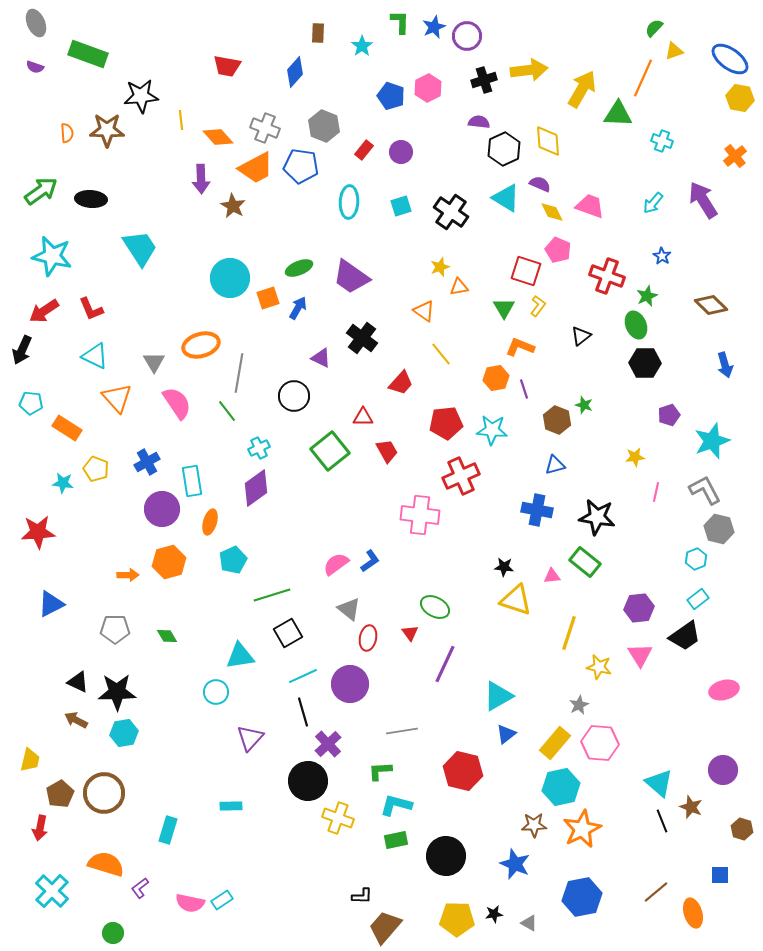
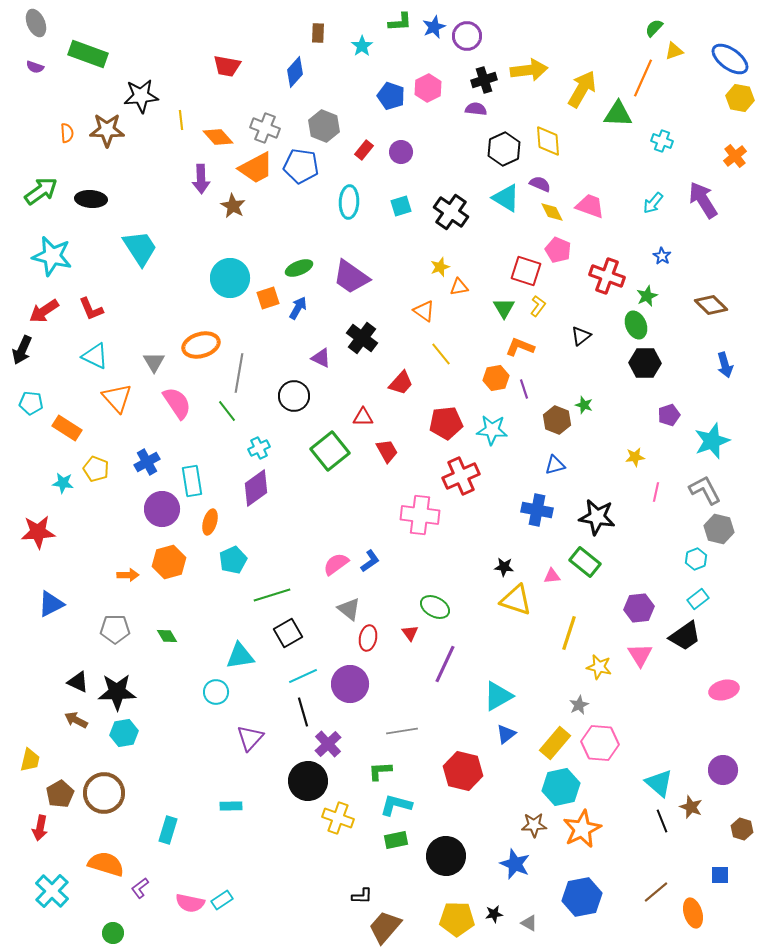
green L-shape at (400, 22): rotated 85 degrees clockwise
purple semicircle at (479, 122): moved 3 px left, 13 px up
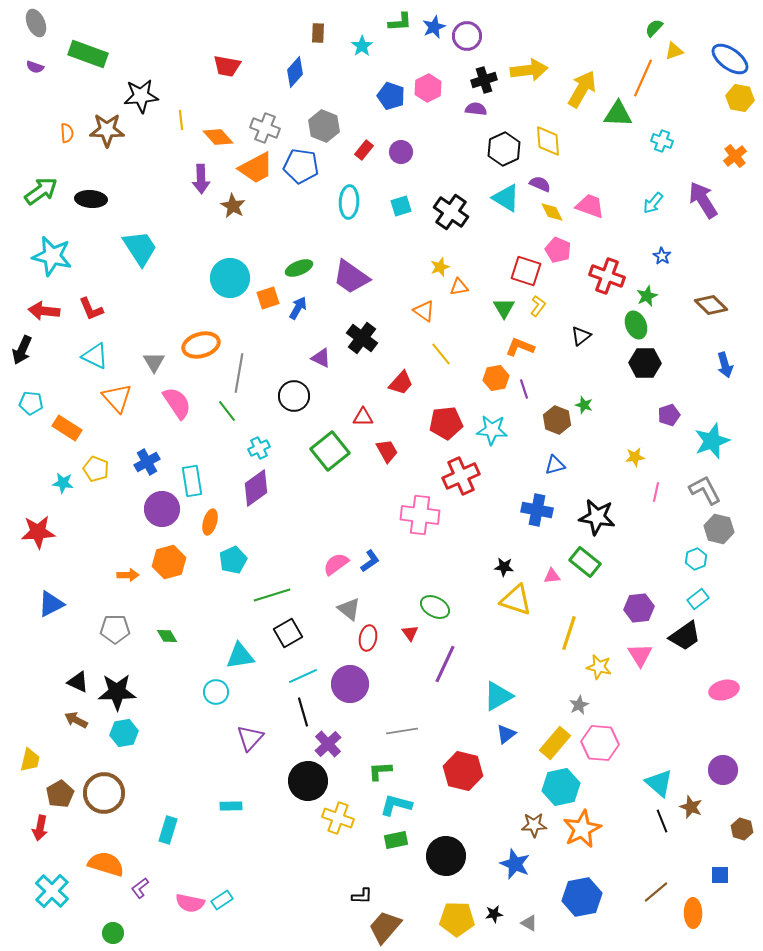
red arrow at (44, 311): rotated 40 degrees clockwise
orange ellipse at (693, 913): rotated 16 degrees clockwise
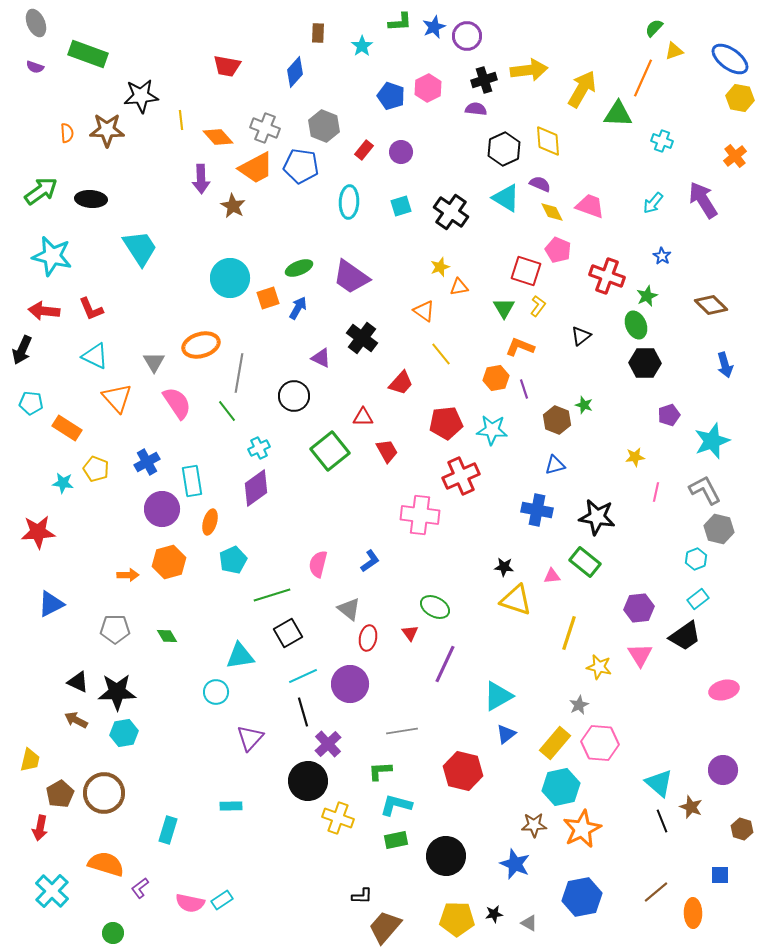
pink semicircle at (336, 564): moved 18 px left; rotated 40 degrees counterclockwise
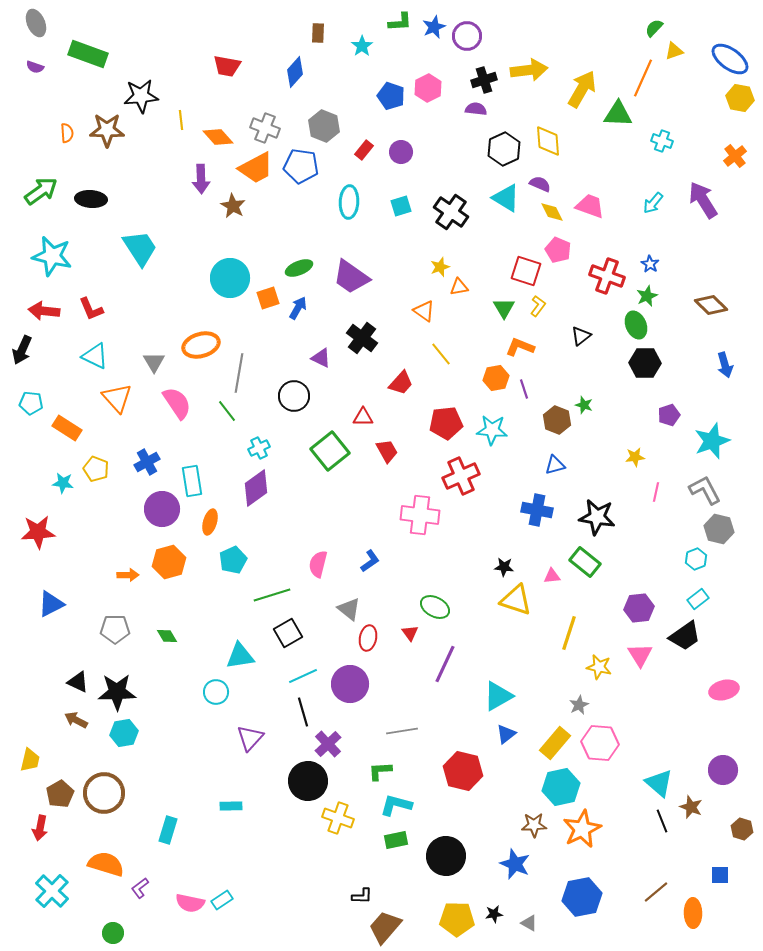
blue star at (662, 256): moved 12 px left, 8 px down
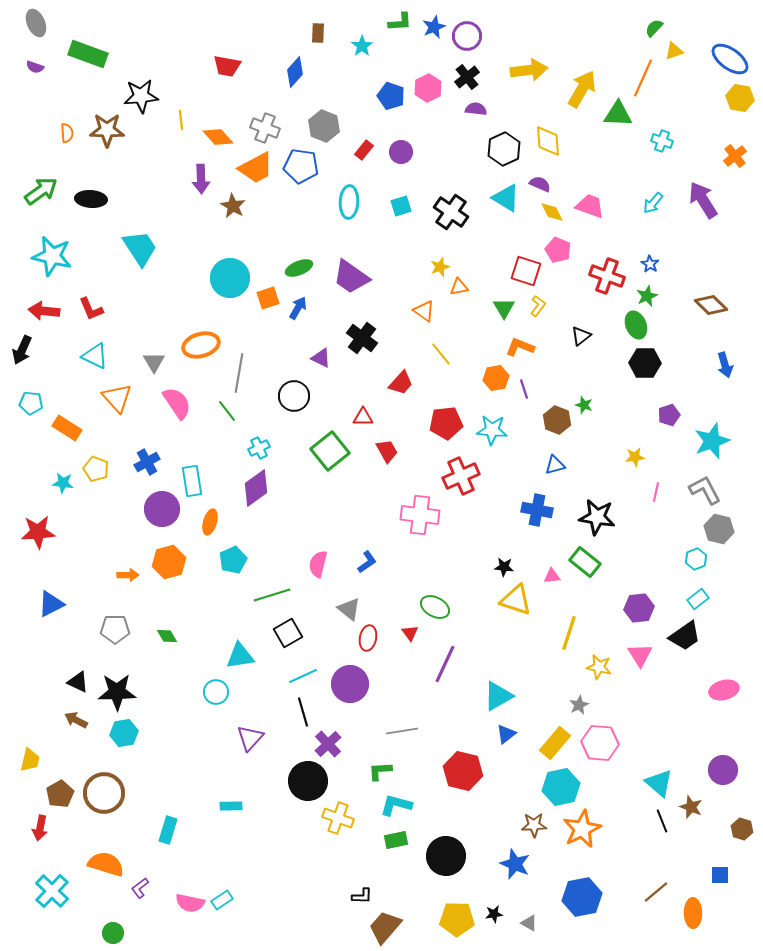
black cross at (484, 80): moved 17 px left, 3 px up; rotated 20 degrees counterclockwise
blue L-shape at (370, 561): moved 3 px left, 1 px down
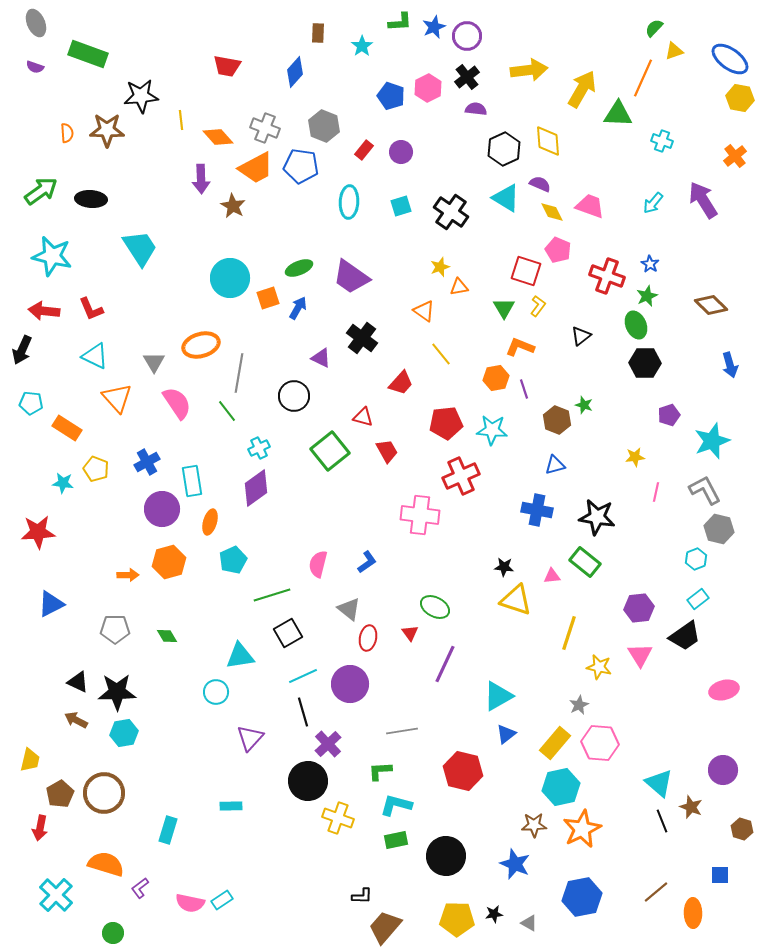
blue arrow at (725, 365): moved 5 px right
red triangle at (363, 417): rotated 15 degrees clockwise
cyan cross at (52, 891): moved 4 px right, 4 px down
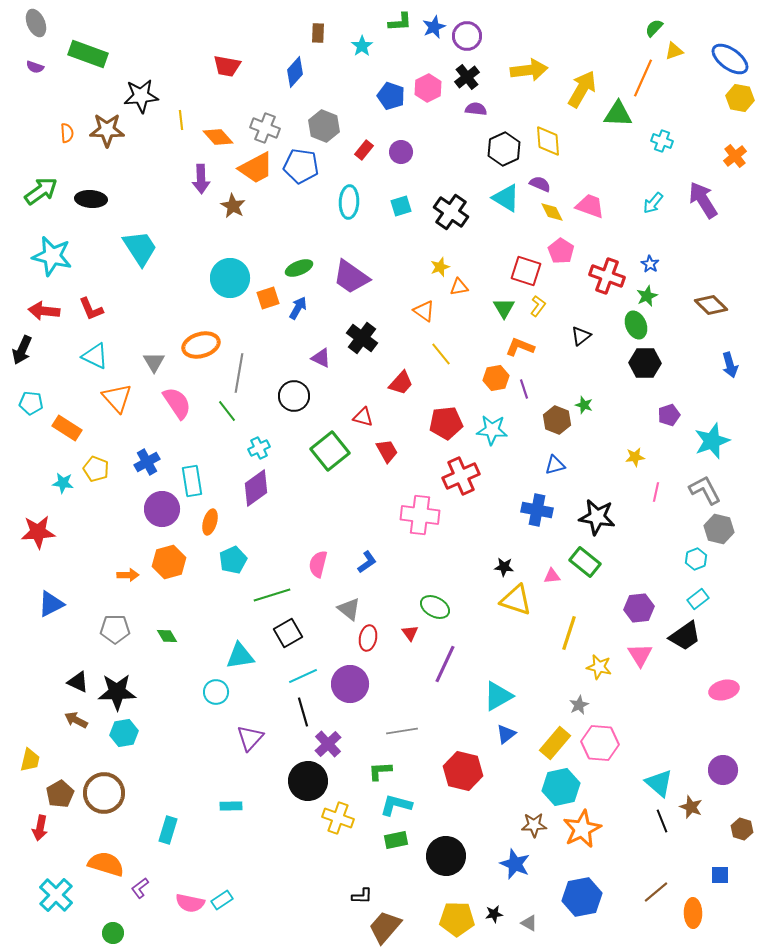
pink pentagon at (558, 250): moved 3 px right, 1 px down; rotated 10 degrees clockwise
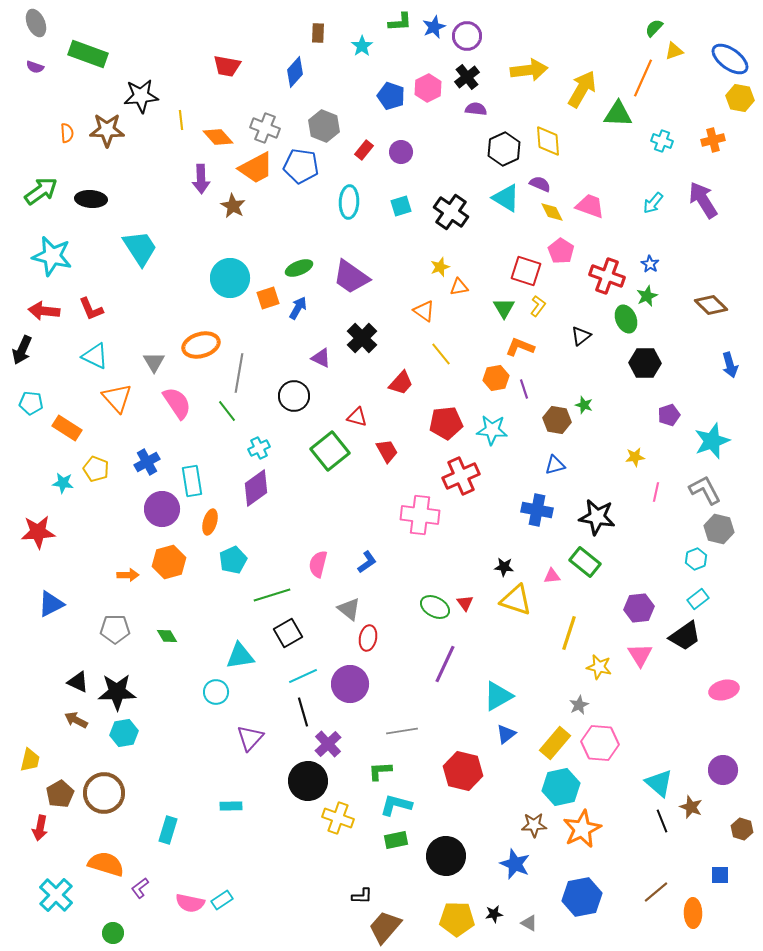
orange cross at (735, 156): moved 22 px left, 16 px up; rotated 25 degrees clockwise
green ellipse at (636, 325): moved 10 px left, 6 px up
black cross at (362, 338): rotated 8 degrees clockwise
red triangle at (363, 417): moved 6 px left
brown hexagon at (557, 420): rotated 12 degrees counterclockwise
red triangle at (410, 633): moved 55 px right, 30 px up
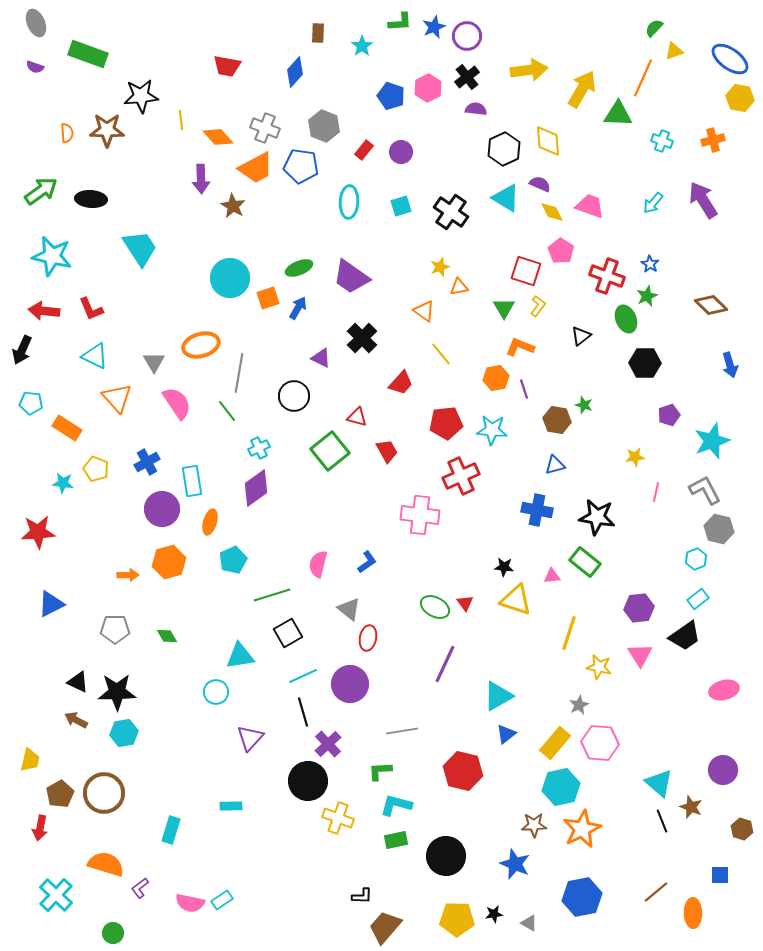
cyan rectangle at (168, 830): moved 3 px right
